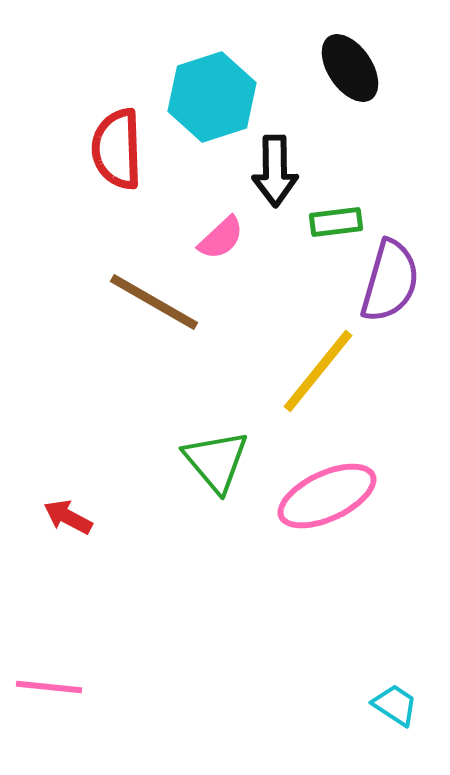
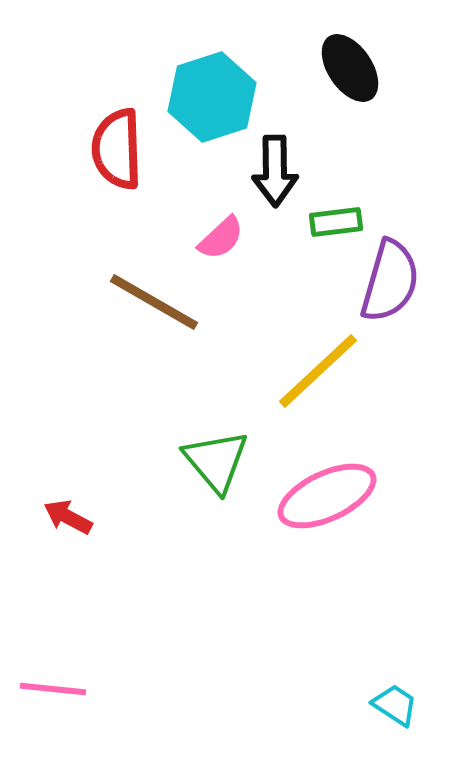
yellow line: rotated 8 degrees clockwise
pink line: moved 4 px right, 2 px down
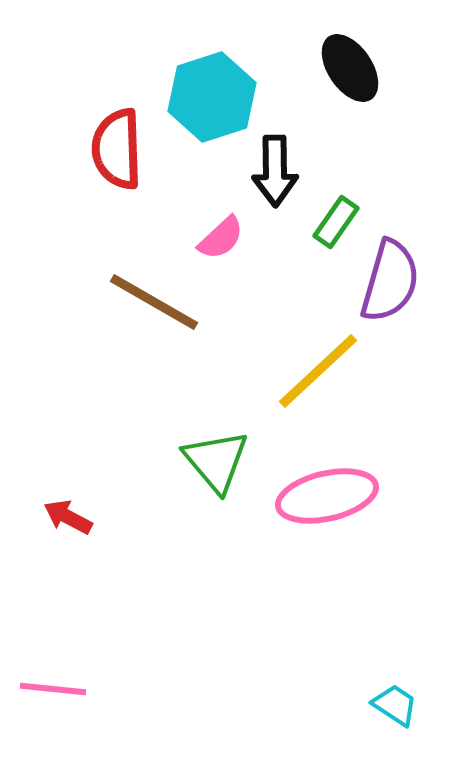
green rectangle: rotated 48 degrees counterclockwise
pink ellipse: rotated 12 degrees clockwise
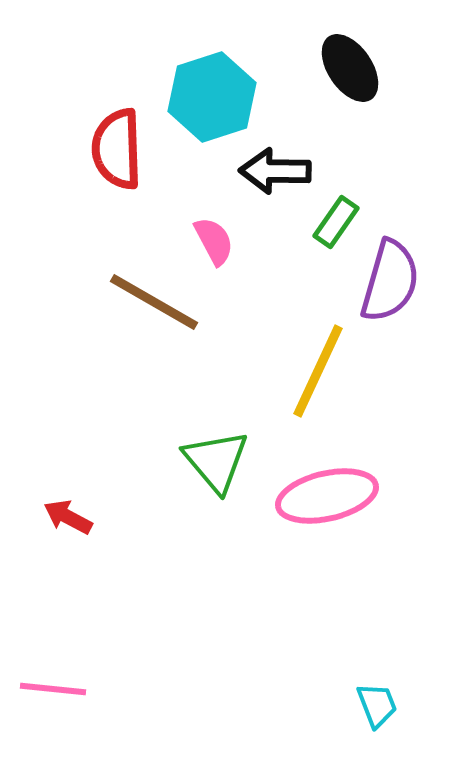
black arrow: rotated 92 degrees clockwise
pink semicircle: moved 7 px left, 3 px down; rotated 75 degrees counterclockwise
yellow line: rotated 22 degrees counterclockwise
cyan trapezoid: moved 18 px left; rotated 36 degrees clockwise
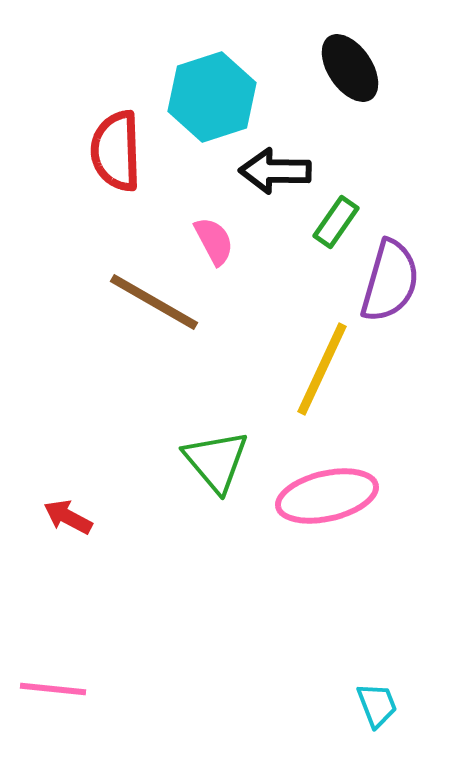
red semicircle: moved 1 px left, 2 px down
yellow line: moved 4 px right, 2 px up
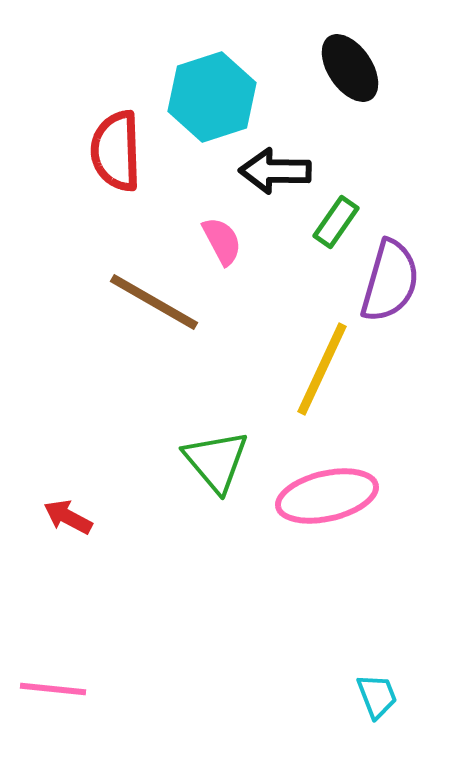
pink semicircle: moved 8 px right
cyan trapezoid: moved 9 px up
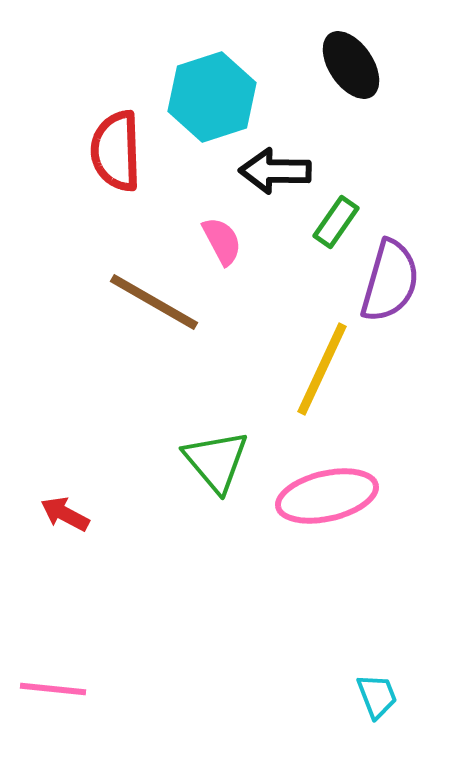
black ellipse: moved 1 px right, 3 px up
red arrow: moved 3 px left, 3 px up
